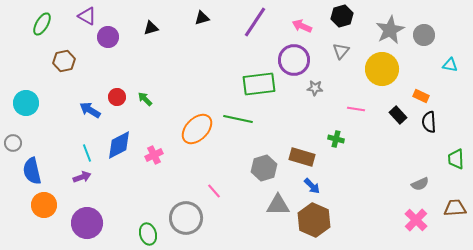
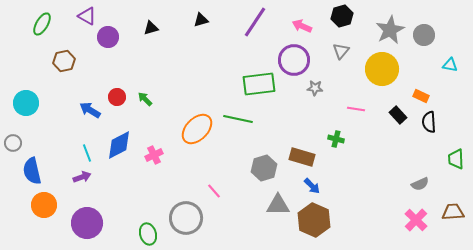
black triangle at (202, 18): moved 1 px left, 2 px down
brown trapezoid at (455, 208): moved 2 px left, 4 px down
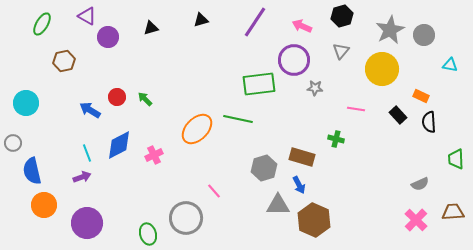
blue arrow at (312, 186): moved 13 px left, 1 px up; rotated 18 degrees clockwise
